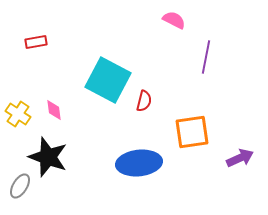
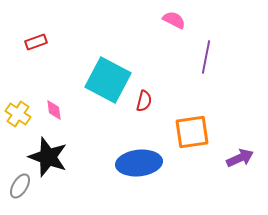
red rectangle: rotated 10 degrees counterclockwise
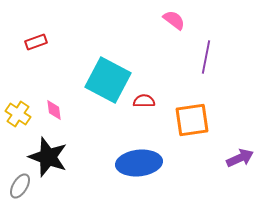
pink semicircle: rotated 10 degrees clockwise
red semicircle: rotated 105 degrees counterclockwise
orange square: moved 12 px up
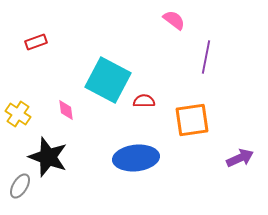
pink diamond: moved 12 px right
blue ellipse: moved 3 px left, 5 px up
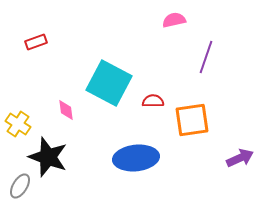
pink semicircle: rotated 50 degrees counterclockwise
purple line: rotated 8 degrees clockwise
cyan square: moved 1 px right, 3 px down
red semicircle: moved 9 px right
yellow cross: moved 10 px down
